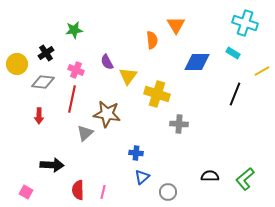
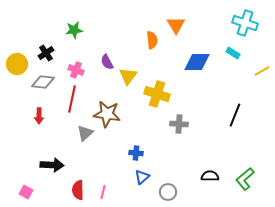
black line: moved 21 px down
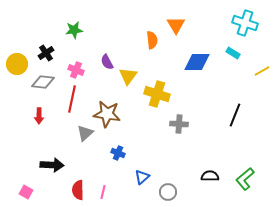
blue cross: moved 18 px left; rotated 16 degrees clockwise
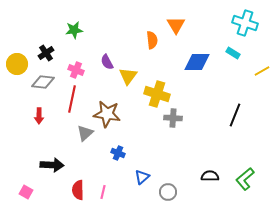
gray cross: moved 6 px left, 6 px up
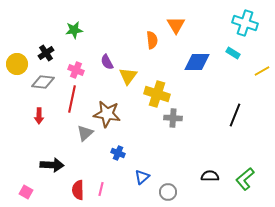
pink line: moved 2 px left, 3 px up
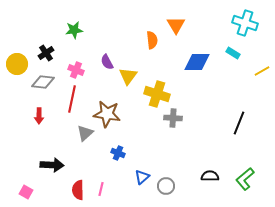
black line: moved 4 px right, 8 px down
gray circle: moved 2 px left, 6 px up
